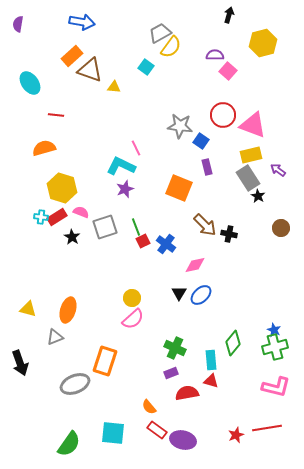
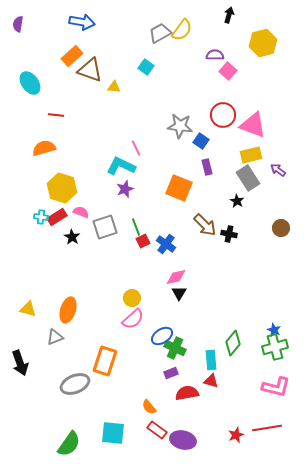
yellow semicircle at (171, 47): moved 11 px right, 17 px up
black star at (258, 196): moved 21 px left, 5 px down
pink diamond at (195, 265): moved 19 px left, 12 px down
blue ellipse at (201, 295): moved 39 px left, 41 px down; rotated 10 degrees clockwise
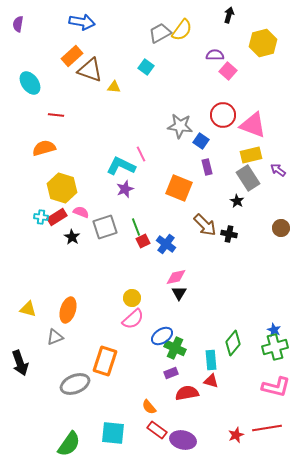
pink line at (136, 148): moved 5 px right, 6 px down
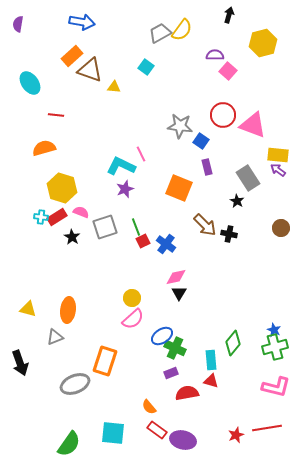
yellow rectangle at (251, 155): moved 27 px right; rotated 20 degrees clockwise
orange ellipse at (68, 310): rotated 10 degrees counterclockwise
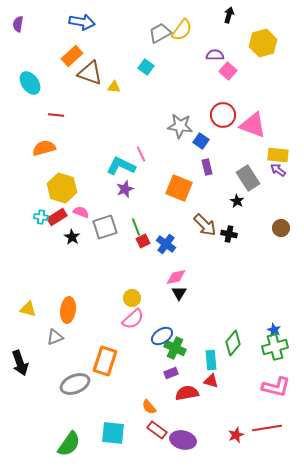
brown triangle at (90, 70): moved 3 px down
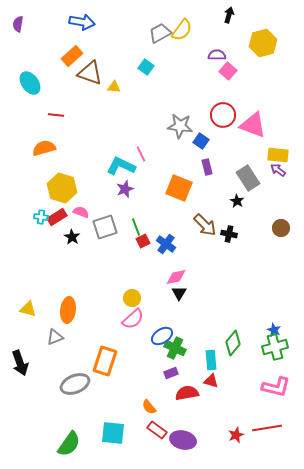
purple semicircle at (215, 55): moved 2 px right
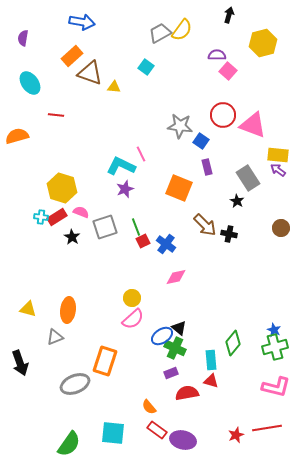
purple semicircle at (18, 24): moved 5 px right, 14 px down
orange semicircle at (44, 148): moved 27 px left, 12 px up
black triangle at (179, 293): moved 35 px down; rotated 21 degrees counterclockwise
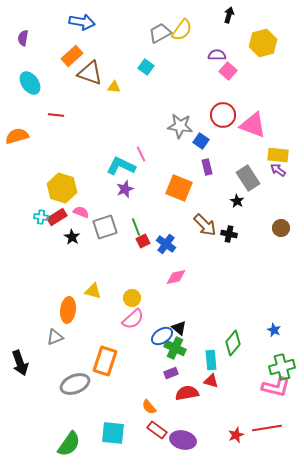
yellow triangle at (28, 309): moved 65 px right, 18 px up
green cross at (275, 347): moved 7 px right, 20 px down
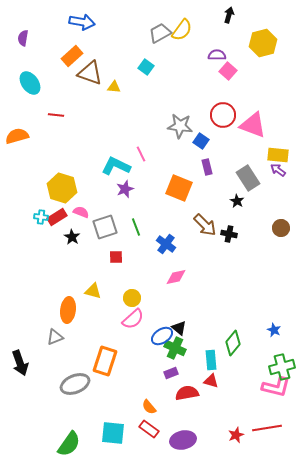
cyan L-shape at (121, 166): moved 5 px left
red square at (143, 241): moved 27 px left, 16 px down; rotated 24 degrees clockwise
red rectangle at (157, 430): moved 8 px left, 1 px up
purple ellipse at (183, 440): rotated 25 degrees counterclockwise
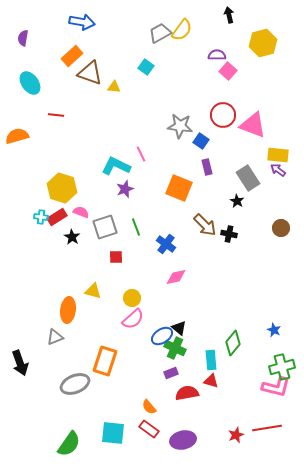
black arrow at (229, 15): rotated 28 degrees counterclockwise
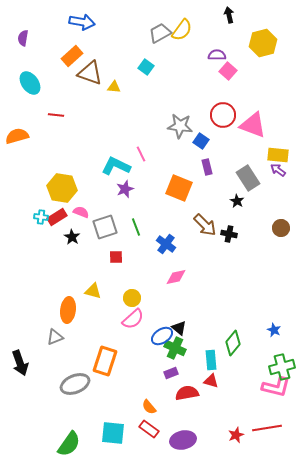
yellow hexagon at (62, 188): rotated 8 degrees counterclockwise
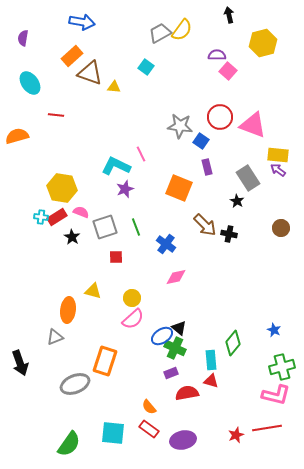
red circle at (223, 115): moved 3 px left, 2 px down
pink L-shape at (276, 387): moved 8 px down
